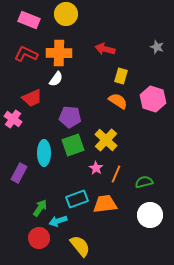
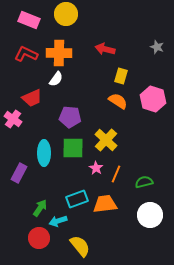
green square: moved 3 px down; rotated 20 degrees clockwise
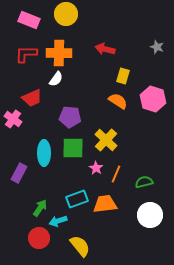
red L-shape: rotated 25 degrees counterclockwise
yellow rectangle: moved 2 px right
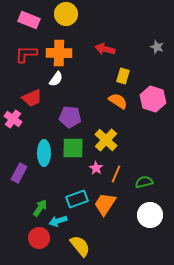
orange trapezoid: rotated 50 degrees counterclockwise
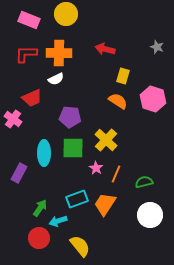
white semicircle: rotated 28 degrees clockwise
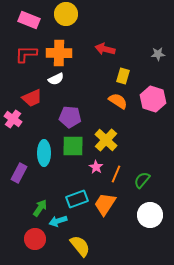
gray star: moved 1 px right, 7 px down; rotated 24 degrees counterclockwise
green square: moved 2 px up
pink star: moved 1 px up
green semicircle: moved 2 px left, 2 px up; rotated 36 degrees counterclockwise
red circle: moved 4 px left, 1 px down
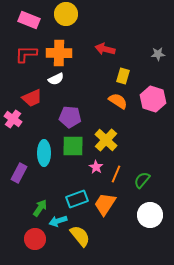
yellow semicircle: moved 10 px up
